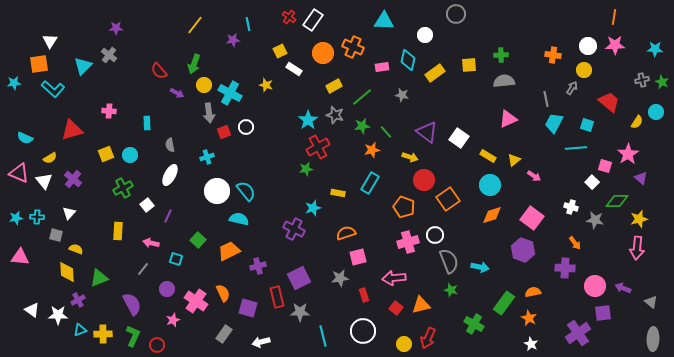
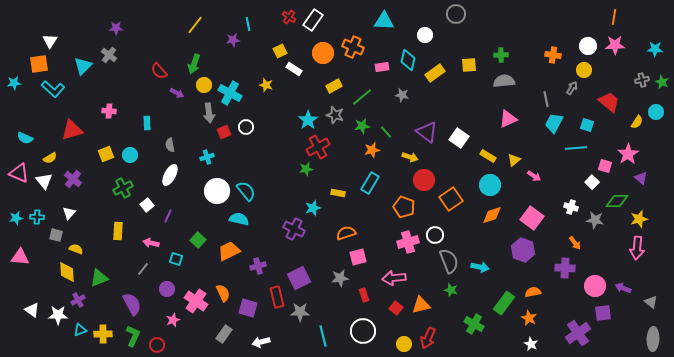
orange square at (448, 199): moved 3 px right
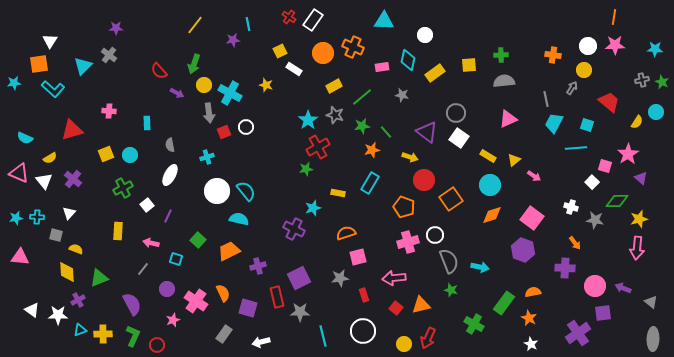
gray circle at (456, 14): moved 99 px down
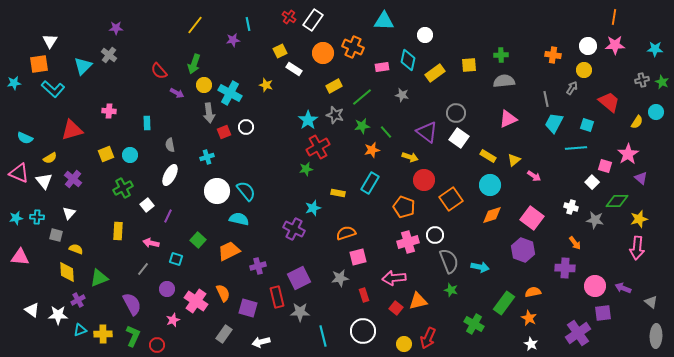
orange triangle at (421, 305): moved 3 px left, 4 px up
gray ellipse at (653, 339): moved 3 px right, 3 px up
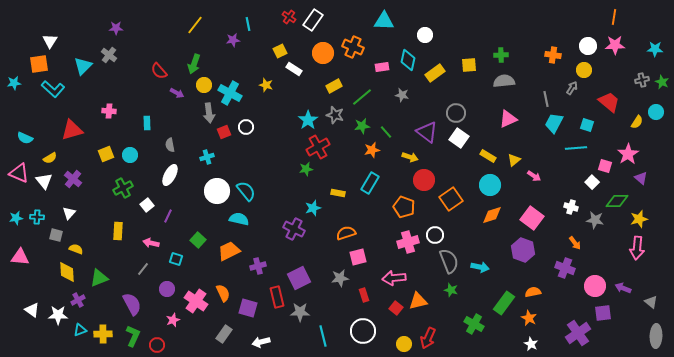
purple cross at (565, 268): rotated 18 degrees clockwise
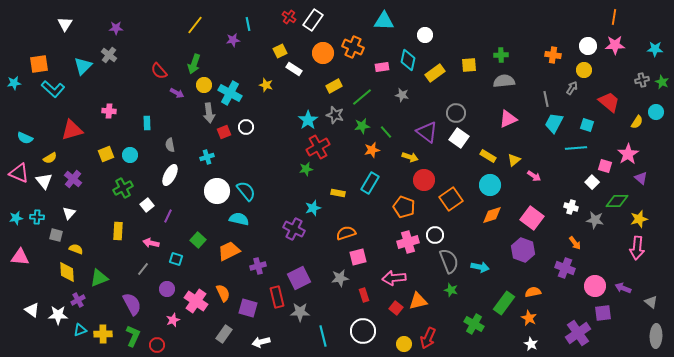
white triangle at (50, 41): moved 15 px right, 17 px up
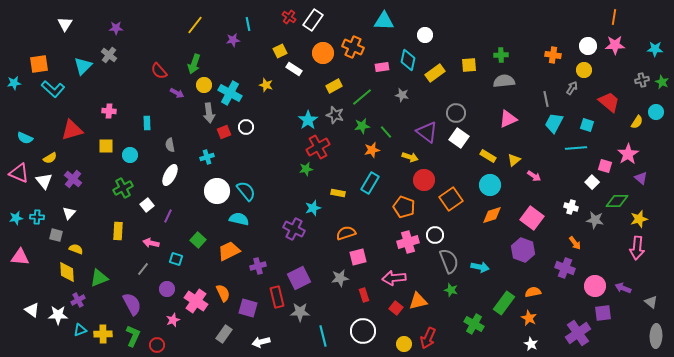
yellow square at (106, 154): moved 8 px up; rotated 21 degrees clockwise
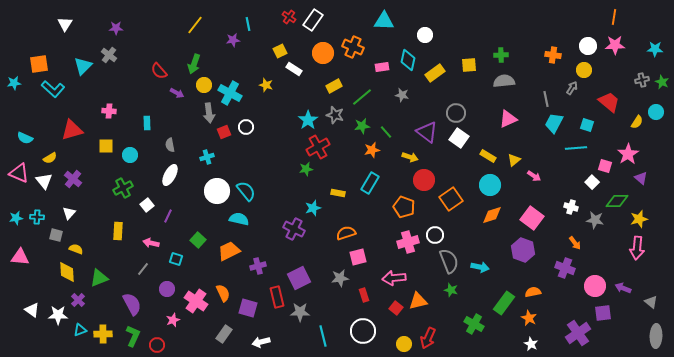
purple cross at (78, 300): rotated 16 degrees counterclockwise
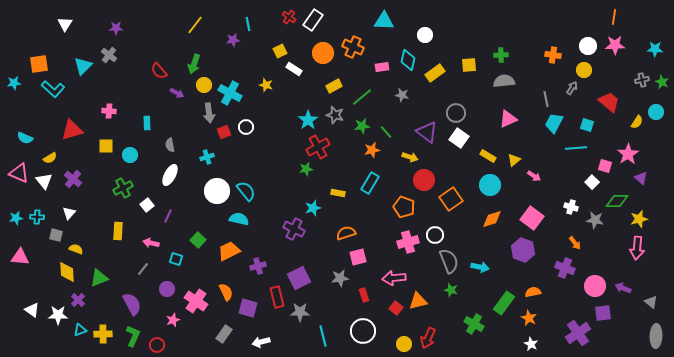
orange diamond at (492, 215): moved 4 px down
orange semicircle at (223, 293): moved 3 px right, 1 px up
